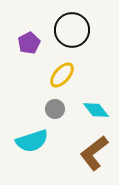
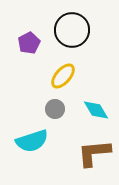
yellow ellipse: moved 1 px right, 1 px down
cyan diamond: rotated 8 degrees clockwise
brown L-shape: rotated 33 degrees clockwise
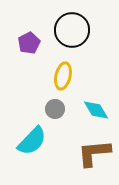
yellow ellipse: rotated 28 degrees counterclockwise
cyan semicircle: rotated 28 degrees counterclockwise
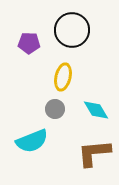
purple pentagon: rotated 30 degrees clockwise
yellow ellipse: moved 1 px down
cyan semicircle: rotated 24 degrees clockwise
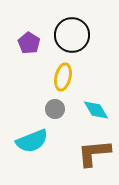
black circle: moved 5 px down
purple pentagon: rotated 30 degrees clockwise
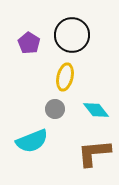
yellow ellipse: moved 2 px right
cyan diamond: rotated 8 degrees counterclockwise
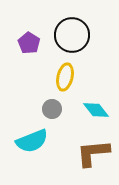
gray circle: moved 3 px left
brown L-shape: moved 1 px left
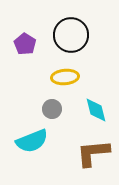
black circle: moved 1 px left
purple pentagon: moved 4 px left, 1 px down
yellow ellipse: rotated 72 degrees clockwise
cyan diamond: rotated 24 degrees clockwise
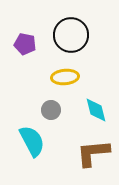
purple pentagon: rotated 20 degrees counterclockwise
gray circle: moved 1 px left, 1 px down
cyan semicircle: rotated 96 degrees counterclockwise
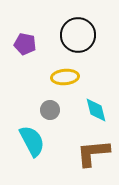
black circle: moved 7 px right
gray circle: moved 1 px left
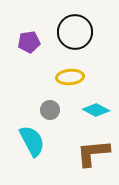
black circle: moved 3 px left, 3 px up
purple pentagon: moved 4 px right, 2 px up; rotated 20 degrees counterclockwise
yellow ellipse: moved 5 px right
cyan diamond: rotated 48 degrees counterclockwise
